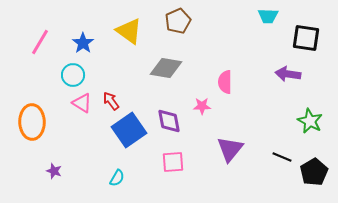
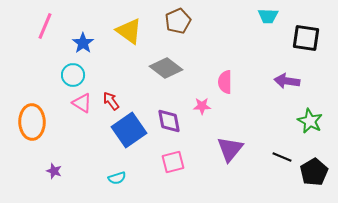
pink line: moved 5 px right, 16 px up; rotated 8 degrees counterclockwise
gray diamond: rotated 28 degrees clockwise
purple arrow: moved 1 px left, 7 px down
pink square: rotated 10 degrees counterclockwise
cyan semicircle: rotated 42 degrees clockwise
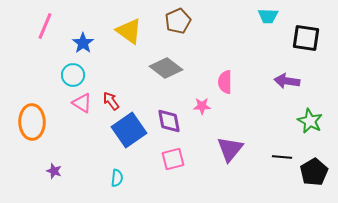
black line: rotated 18 degrees counterclockwise
pink square: moved 3 px up
cyan semicircle: rotated 66 degrees counterclockwise
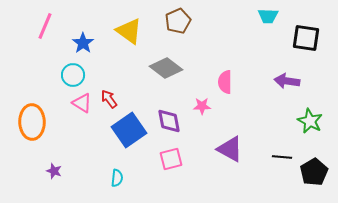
red arrow: moved 2 px left, 2 px up
purple triangle: rotated 40 degrees counterclockwise
pink square: moved 2 px left
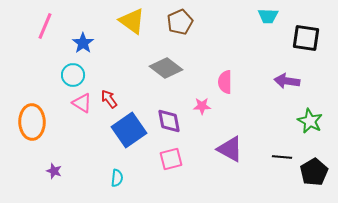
brown pentagon: moved 2 px right, 1 px down
yellow triangle: moved 3 px right, 10 px up
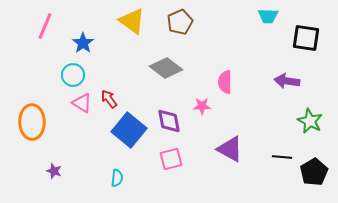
blue square: rotated 16 degrees counterclockwise
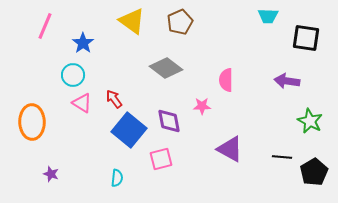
pink semicircle: moved 1 px right, 2 px up
red arrow: moved 5 px right
pink square: moved 10 px left
purple star: moved 3 px left, 3 px down
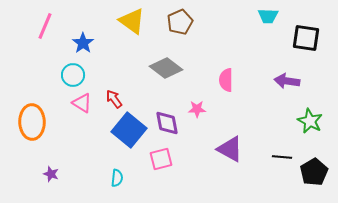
pink star: moved 5 px left, 3 px down
purple diamond: moved 2 px left, 2 px down
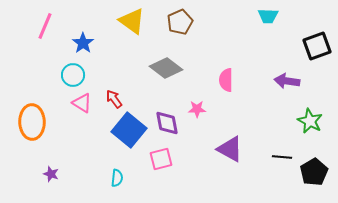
black square: moved 11 px right, 8 px down; rotated 28 degrees counterclockwise
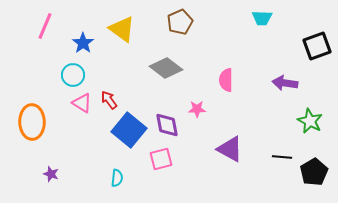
cyan trapezoid: moved 6 px left, 2 px down
yellow triangle: moved 10 px left, 8 px down
purple arrow: moved 2 px left, 2 px down
red arrow: moved 5 px left, 1 px down
purple diamond: moved 2 px down
